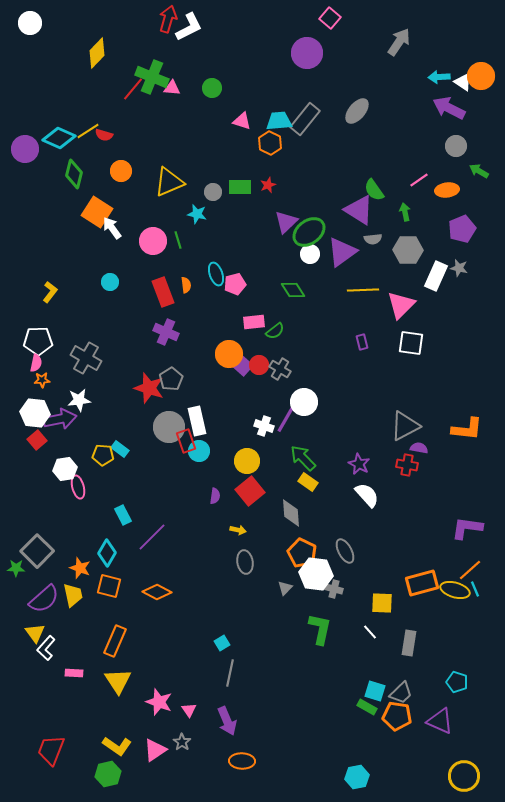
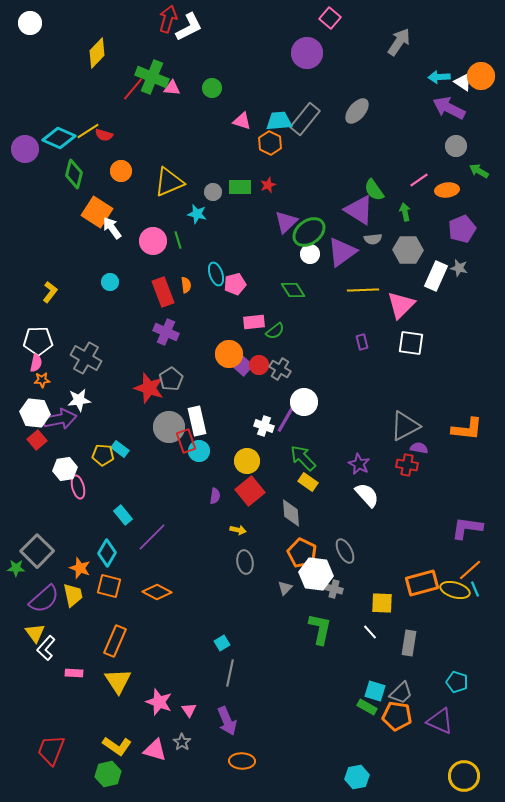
cyan rectangle at (123, 515): rotated 12 degrees counterclockwise
pink triangle at (155, 750): rotated 50 degrees clockwise
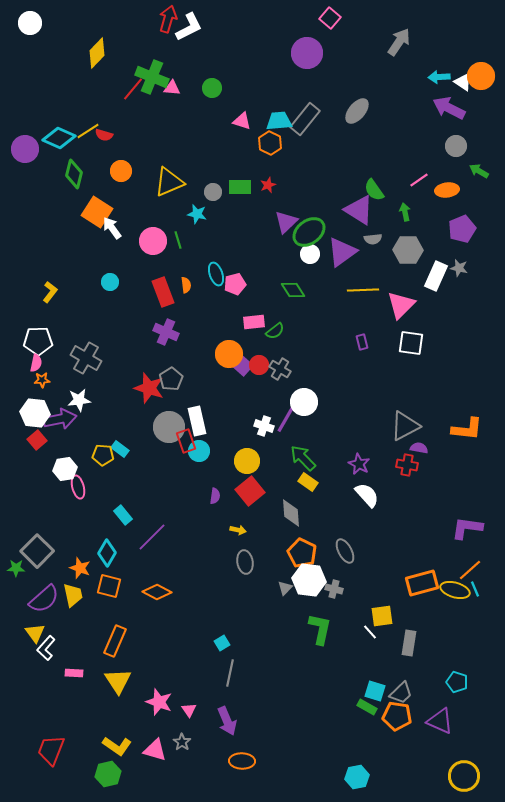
white hexagon at (316, 574): moved 7 px left, 6 px down
yellow square at (382, 603): moved 13 px down; rotated 10 degrees counterclockwise
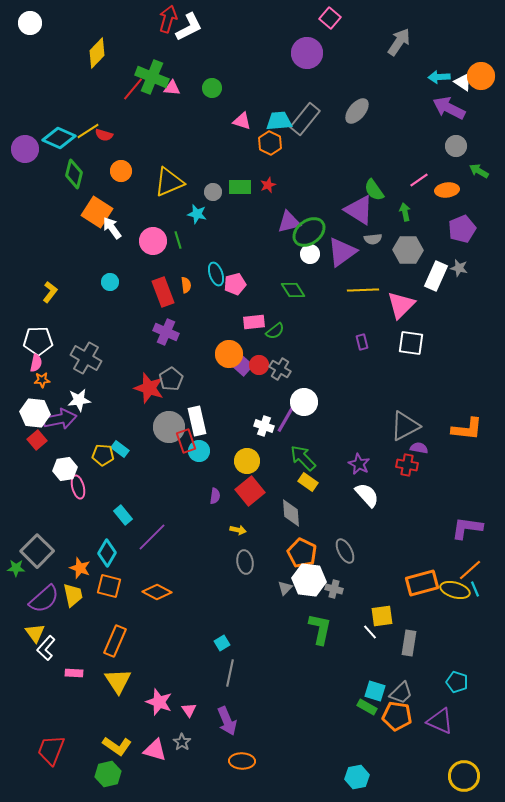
purple triangle at (286, 222): moved 3 px right; rotated 30 degrees clockwise
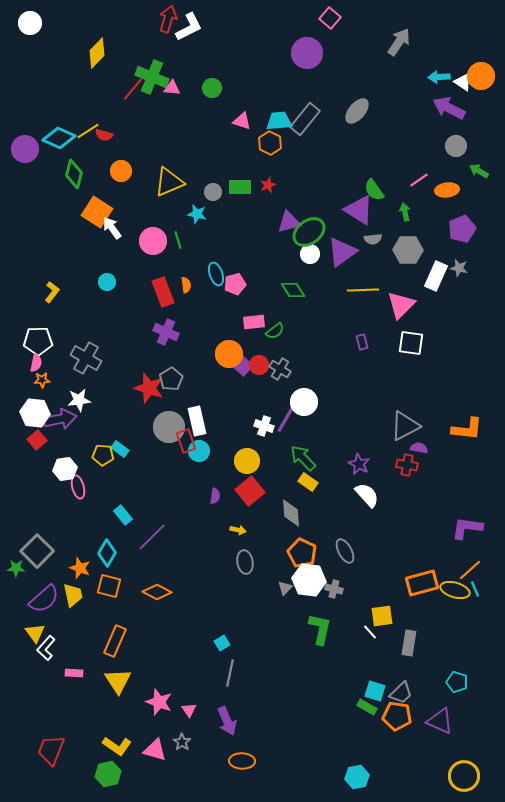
cyan circle at (110, 282): moved 3 px left
yellow L-shape at (50, 292): moved 2 px right
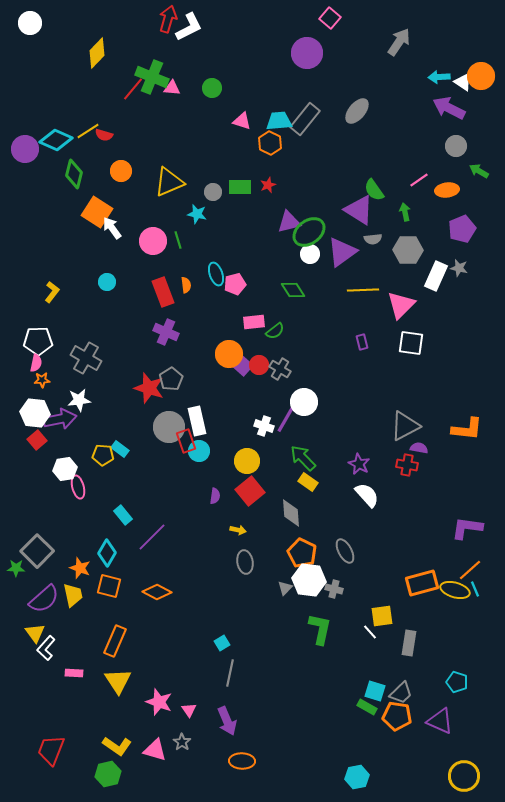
cyan diamond at (59, 138): moved 3 px left, 2 px down
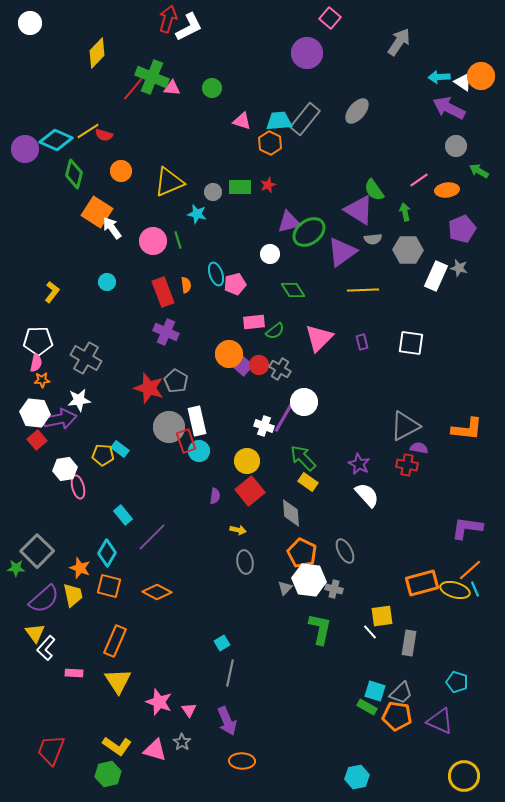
white circle at (310, 254): moved 40 px left
pink triangle at (401, 305): moved 82 px left, 33 px down
gray pentagon at (171, 379): moved 5 px right, 2 px down; rotated 10 degrees counterclockwise
purple line at (287, 417): moved 3 px left
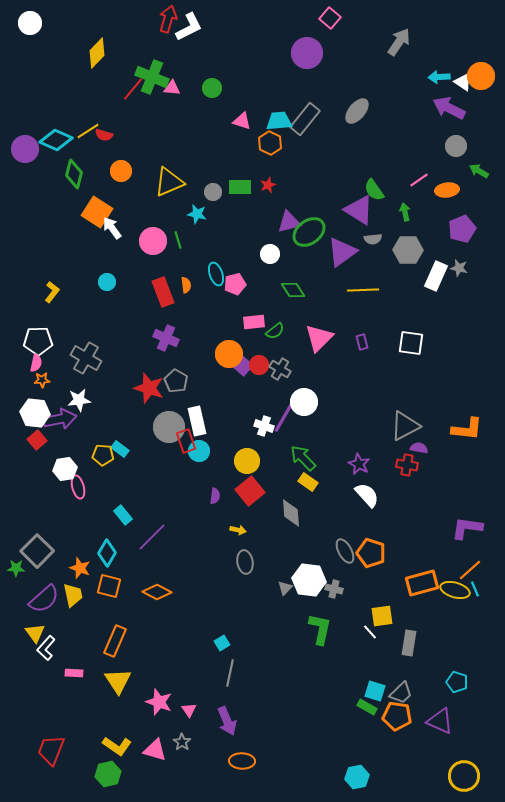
purple cross at (166, 332): moved 6 px down
orange pentagon at (302, 553): moved 69 px right; rotated 8 degrees counterclockwise
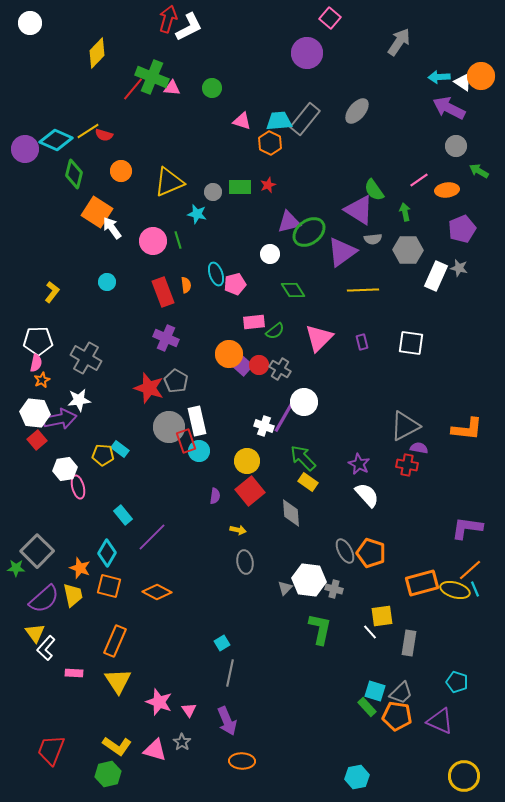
orange star at (42, 380): rotated 21 degrees counterclockwise
green rectangle at (367, 707): rotated 18 degrees clockwise
